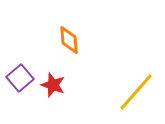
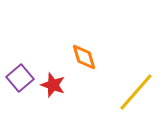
orange diamond: moved 15 px right, 17 px down; rotated 12 degrees counterclockwise
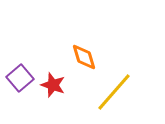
yellow line: moved 22 px left
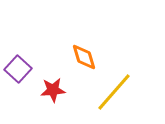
purple square: moved 2 px left, 9 px up; rotated 8 degrees counterclockwise
red star: moved 5 px down; rotated 25 degrees counterclockwise
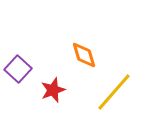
orange diamond: moved 2 px up
red star: rotated 15 degrees counterclockwise
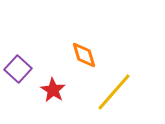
red star: rotated 20 degrees counterclockwise
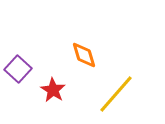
yellow line: moved 2 px right, 2 px down
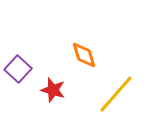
red star: rotated 15 degrees counterclockwise
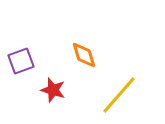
purple square: moved 3 px right, 8 px up; rotated 28 degrees clockwise
yellow line: moved 3 px right, 1 px down
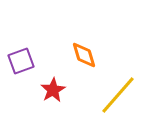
red star: rotated 25 degrees clockwise
yellow line: moved 1 px left
